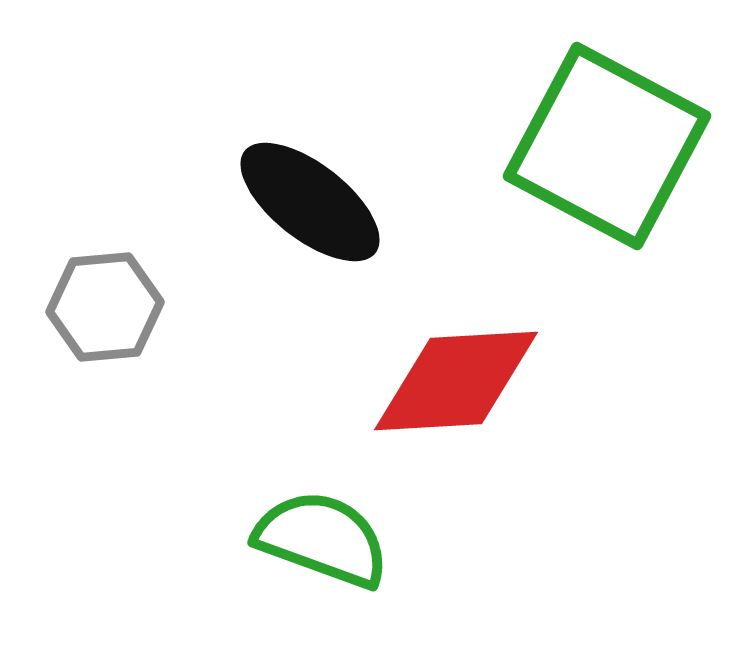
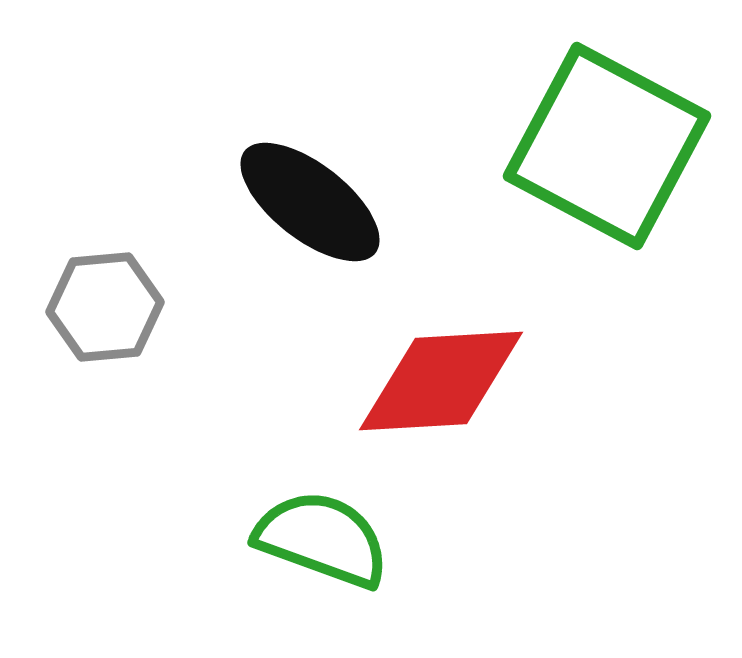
red diamond: moved 15 px left
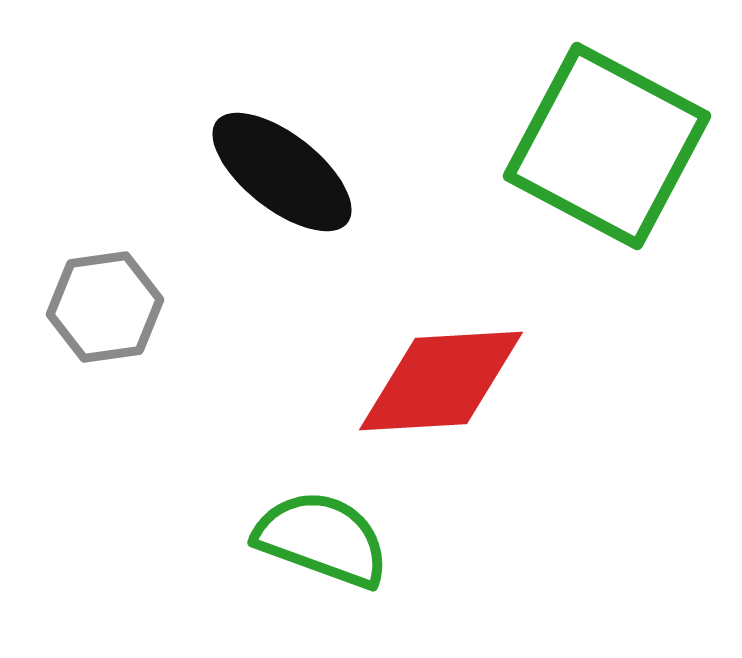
black ellipse: moved 28 px left, 30 px up
gray hexagon: rotated 3 degrees counterclockwise
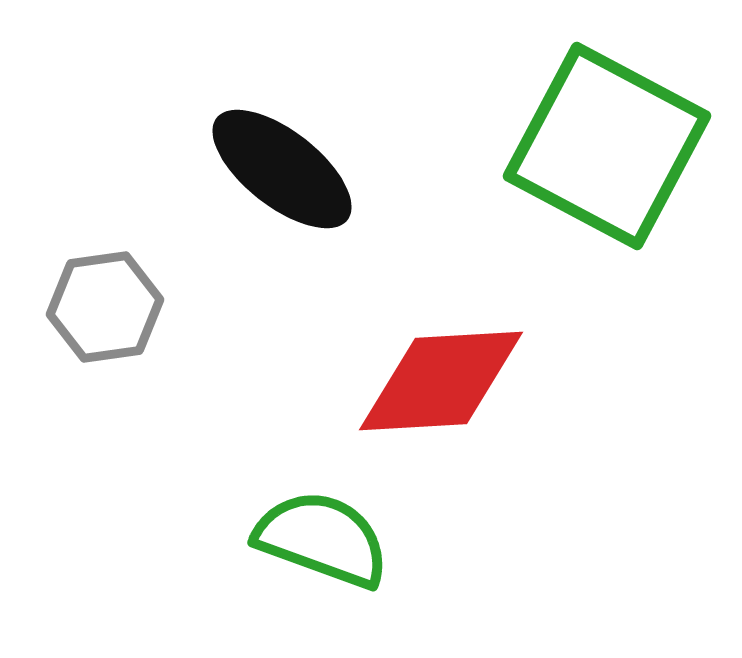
black ellipse: moved 3 px up
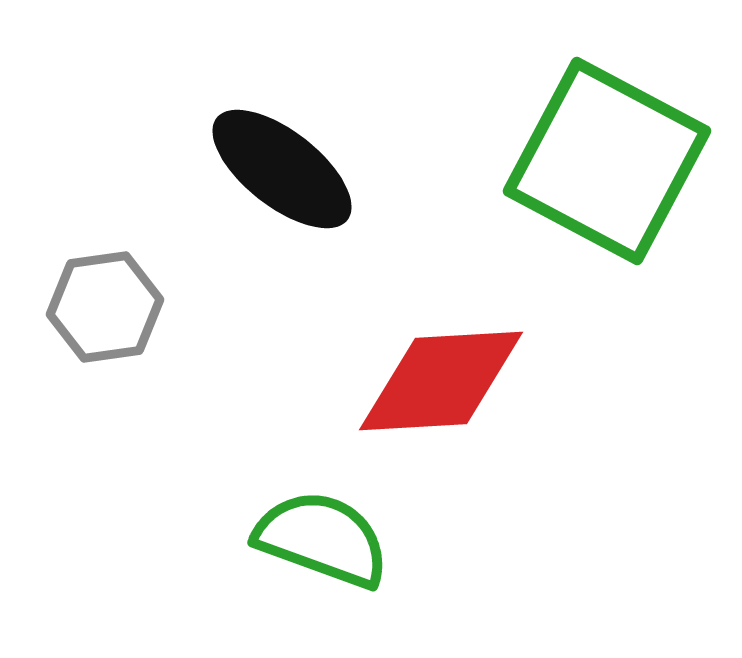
green square: moved 15 px down
